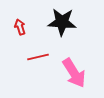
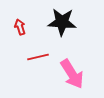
pink arrow: moved 2 px left, 1 px down
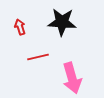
pink arrow: moved 4 px down; rotated 16 degrees clockwise
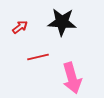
red arrow: rotated 70 degrees clockwise
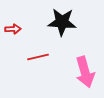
red arrow: moved 7 px left, 2 px down; rotated 35 degrees clockwise
pink arrow: moved 13 px right, 6 px up
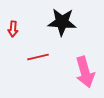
red arrow: rotated 98 degrees clockwise
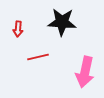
red arrow: moved 5 px right
pink arrow: rotated 28 degrees clockwise
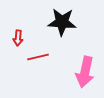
red arrow: moved 9 px down
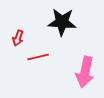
red arrow: rotated 14 degrees clockwise
